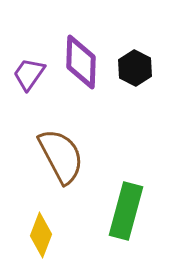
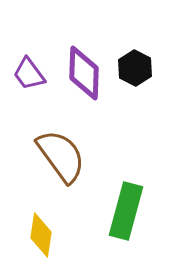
purple diamond: moved 3 px right, 11 px down
purple trapezoid: rotated 72 degrees counterclockwise
brown semicircle: rotated 8 degrees counterclockwise
yellow diamond: rotated 12 degrees counterclockwise
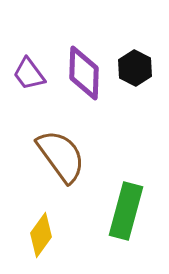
yellow diamond: rotated 27 degrees clockwise
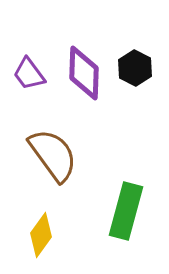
brown semicircle: moved 8 px left, 1 px up
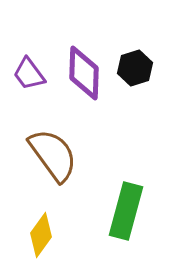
black hexagon: rotated 16 degrees clockwise
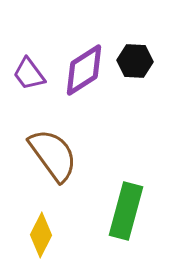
black hexagon: moved 7 px up; rotated 20 degrees clockwise
purple diamond: moved 3 px up; rotated 56 degrees clockwise
yellow diamond: rotated 9 degrees counterclockwise
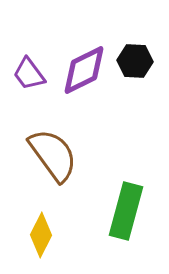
purple diamond: rotated 6 degrees clockwise
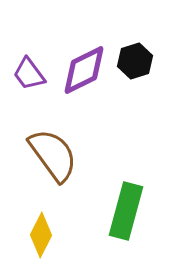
black hexagon: rotated 20 degrees counterclockwise
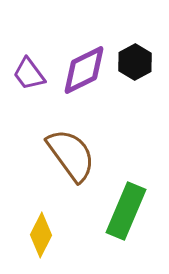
black hexagon: moved 1 px down; rotated 12 degrees counterclockwise
brown semicircle: moved 18 px right
green rectangle: rotated 8 degrees clockwise
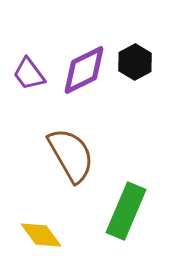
brown semicircle: rotated 6 degrees clockwise
yellow diamond: rotated 63 degrees counterclockwise
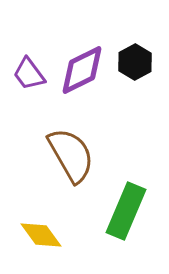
purple diamond: moved 2 px left
